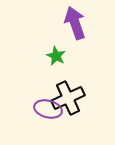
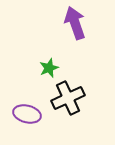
green star: moved 7 px left, 12 px down; rotated 24 degrees clockwise
purple ellipse: moved 21 px left, 5 px down
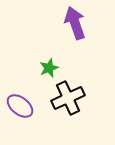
purple ellipse: moved 7 px left, 8 px up; rotated 24 degrees clockwise
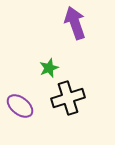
black cross: rotated 8 degrees clockwise
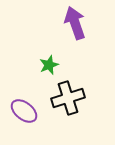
green star: moved 3 px up
purple ellipse: moved 4 px right, 5 px down
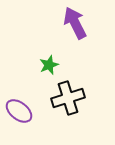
purple arrow: rotated 8 degrees counterclockwise
purple ellipse: moved 5 px left
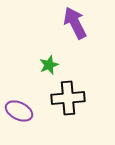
black cross: rotated 12 degrees clockwise
purple ellipse: rotated 12 degrees counterclockwise
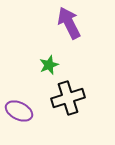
purple arrow: moved 6 px left
black cross: rotated 12 degrees counterclockwise
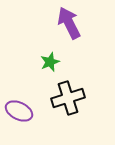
green star: moved 1 px right, 3 px up
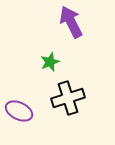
purple arrow: moved 2 px right, 1 px up
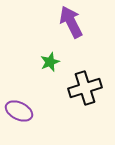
black cross: moved 17 px right, 10 px up
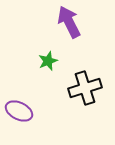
purple arrow: moved 2 px left
green star: moved 2 px left, 1 px up
